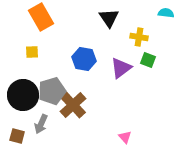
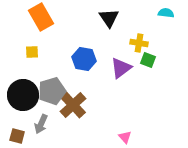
yellow cross: moved 6 px down
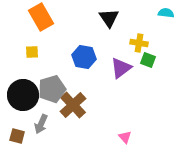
blue hexagon: moved 2 px up
gray pentagon: moved 2 px up
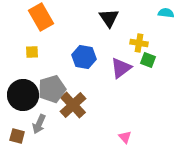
gray arrow: moved 2 px left
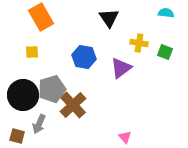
green square: moved 17 px right, 8 px up
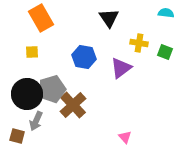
orange rectangle: moved 1 px down
black circle: moved 4 px right, 1 px up
gray arrow: moved 3 px left, 3 px up
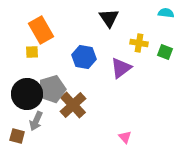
orange rectangle: moved 12 px down
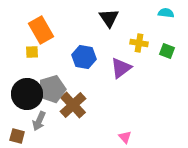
green square: moved 2 px right, 1 px up
gray arrow: moved 3 px right
